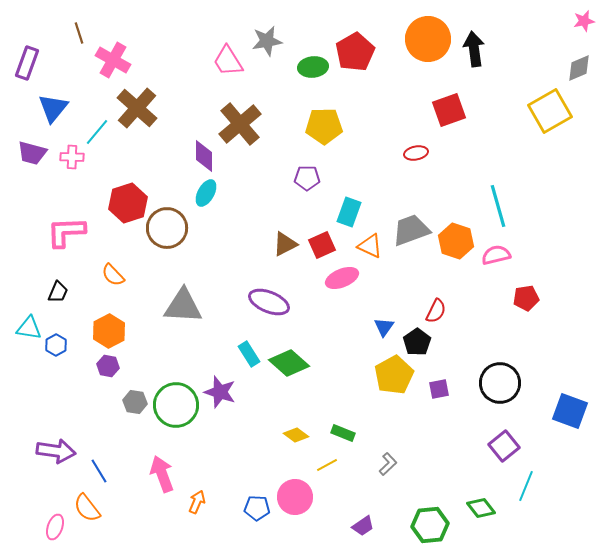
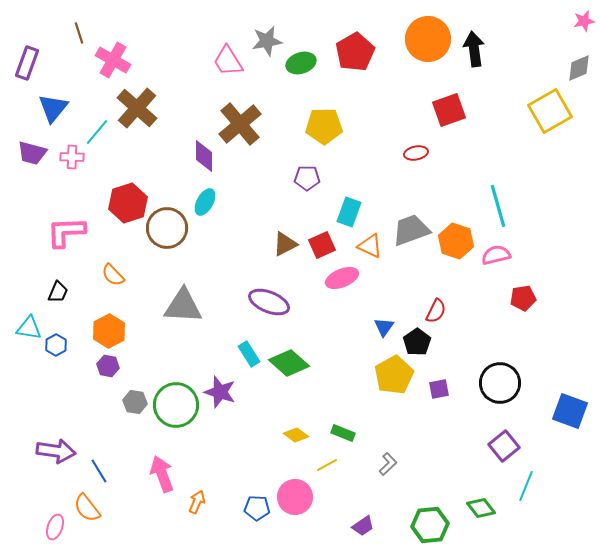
green ellipse at (313, 67): moved 12 px left, 4 px up; rotated 12 degrees counterclockwise
cyan ellipse at (206, 193): moved 1 px left, 9 px down
red pentagon at (526, 298): moved 3 px left
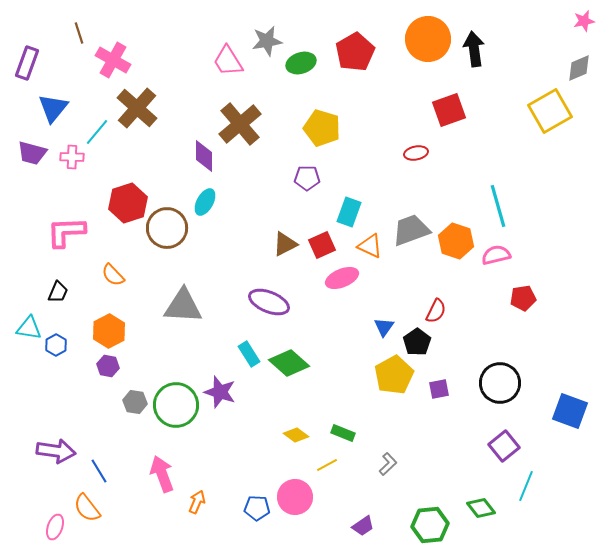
yellow pentagon at (324, 126): moved 2 px left, 2 px down; rotated 18 degrees clockwise
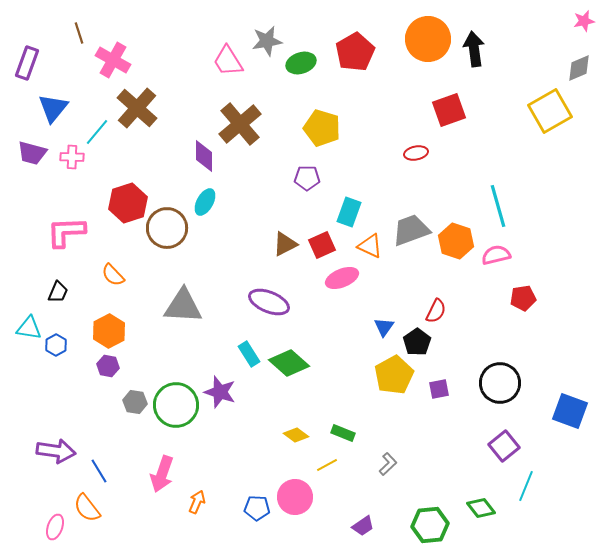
pink arrow at (162, 474): rotated 141 degrees counterclockwise
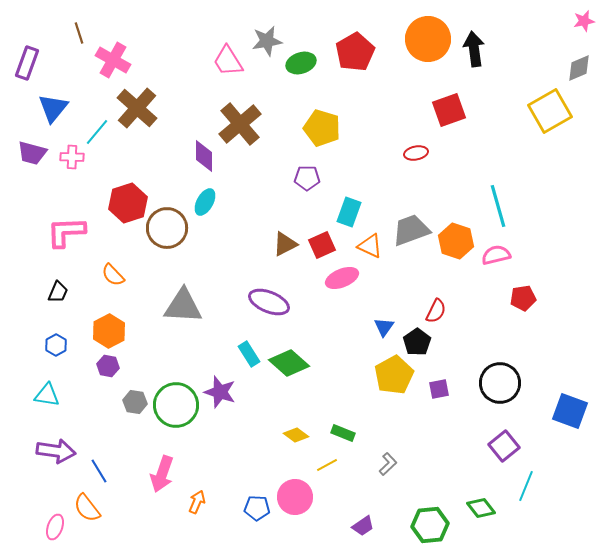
cyan triangle at (29, 328): moved 18 px right, 67 px down
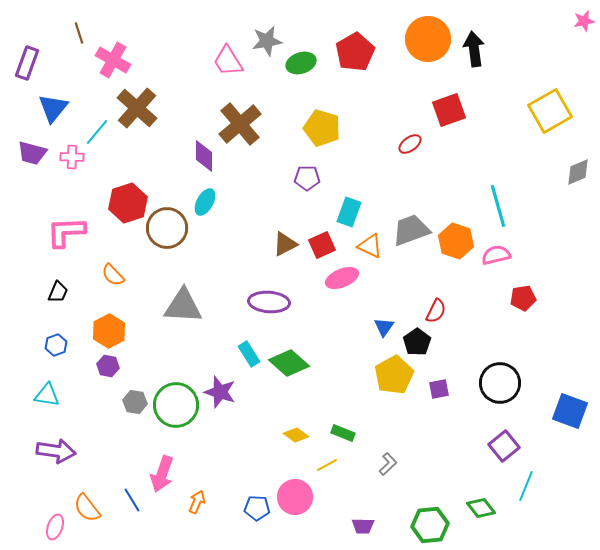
gray diamond at (579, 68): moved 1 px left, 104 px down
red ellipse at (416, 153): moved 6 px left, 9 px up; rotated 25 degrees counterclockwise
purple ellipse at (269, 302): rotated 18 degrees counterclockwise
blue hexagon at (56, 345): rotated 10 degrees clockwise
blue line at (99, 471): moved 33 px right, 29 px down
purple trapezoid at (363, 526): rotated 35 degrees clockwise
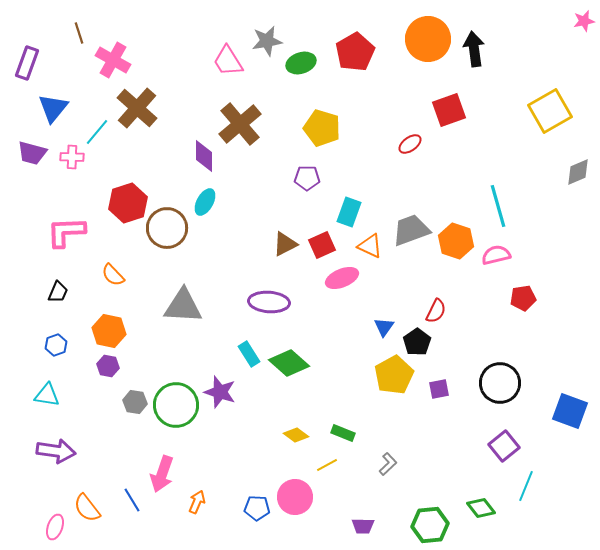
orange hexagon at (109, 331): rotated 20 degrees counterclockwise
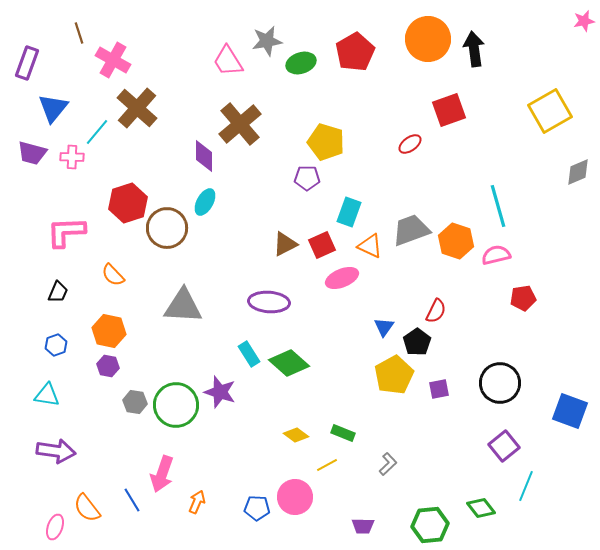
yellow pentagon at (322, 128): moved 4 px right, 14 px down
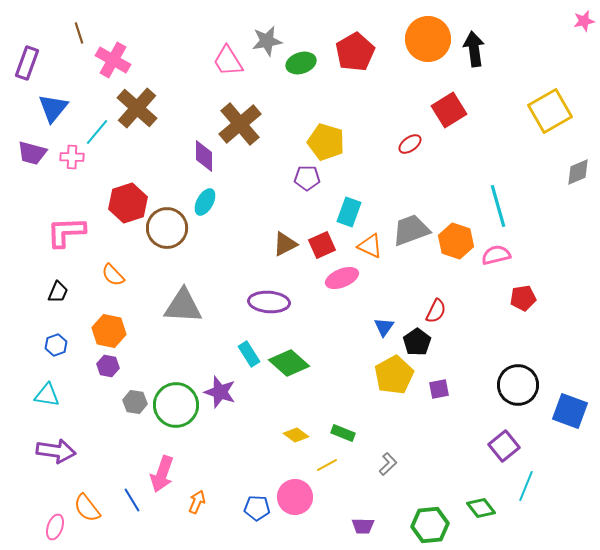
red square at (449, 110): rotated 12 degrees counterclockwise
black circle at (500, 383): moved 18 px right, 2 px down
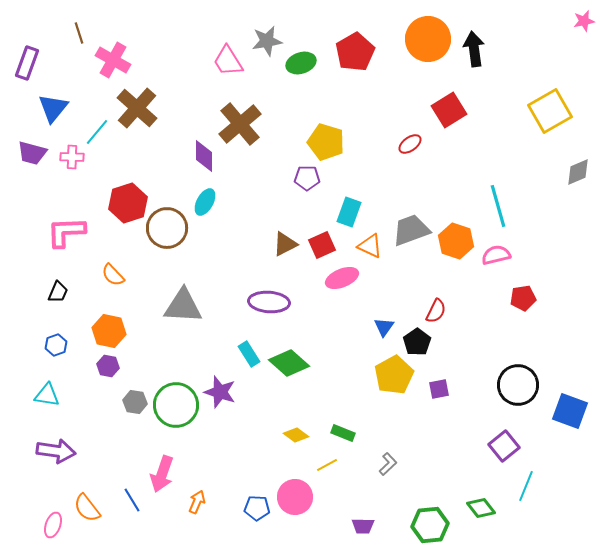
pink ellipse at (55, 527): moved 2 px left, 2 px up
